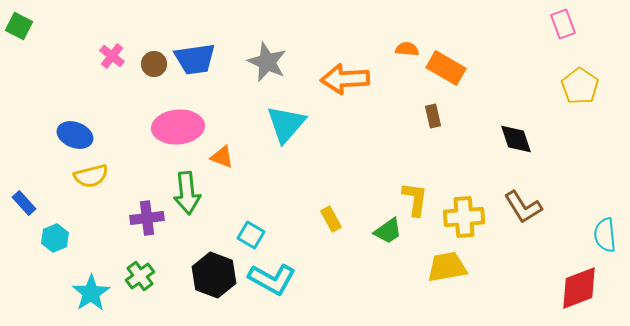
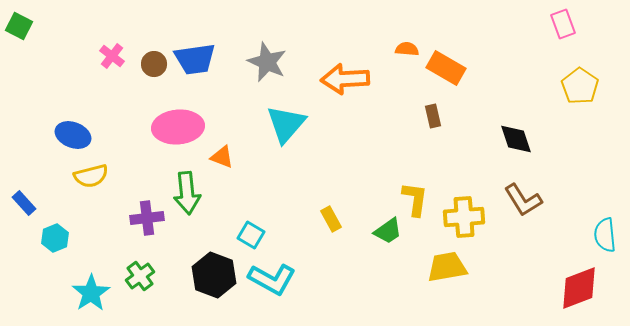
blue ellipse: moved 2 px left
brown L-shape: moved 7 px up
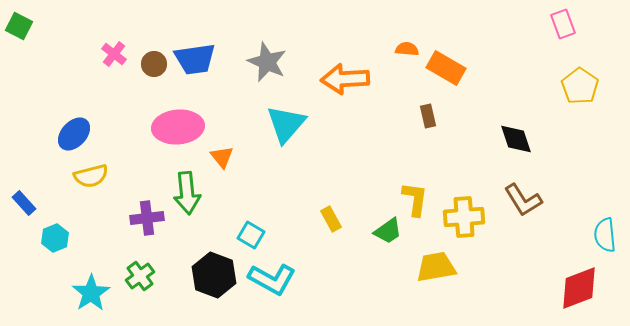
pink cross: moved 2 px right, 2 px up
brown rectangle: moved 5 px left
blue ellipse: moved 1 px right, 1 px up; rotated 68 degrees counterclockwise
orange triangle: rotated 30 degrees clockwise
yellow trapezoid: moved 11 px left
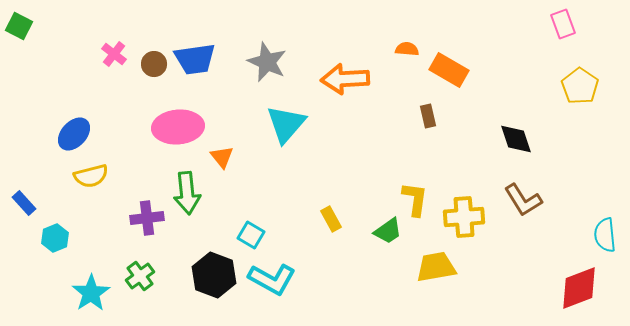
orange rectangle: moved 3 px right, 2 px down
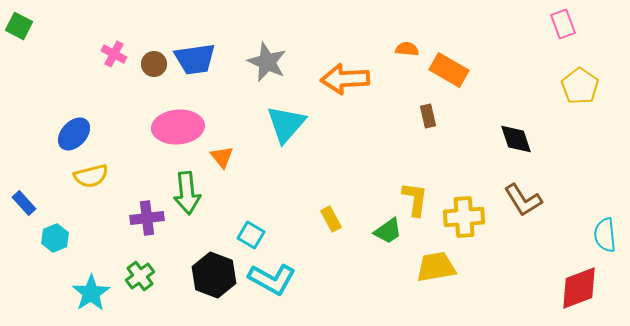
pink cross: rotated 10 degrees counterclockwise
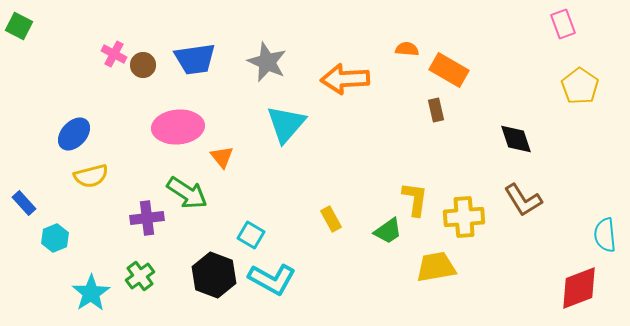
brown circle: moved 11 px left, 1 px down
brown rectangle: moved 8 px right, 6 px up
green arrow: rotated 51 degrees counterclockwise
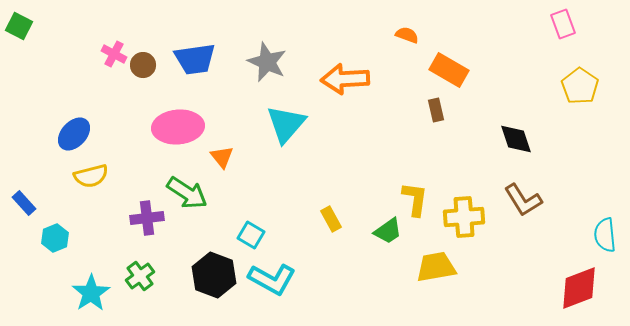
orange semicircle: moved 14 px up; rotated 15 degrees clockwise
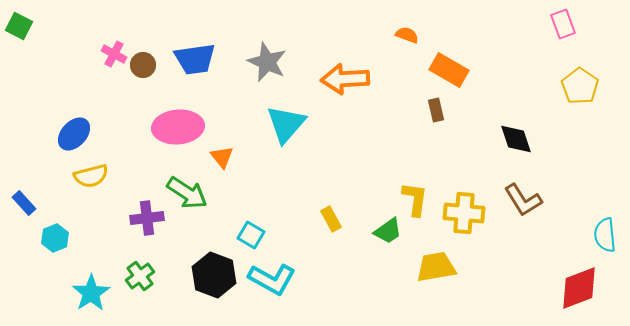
yellow cross: moved 4 px up; rotated 9 degrees clockwise
